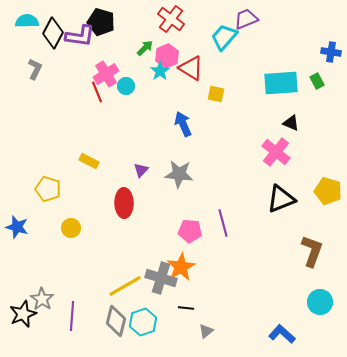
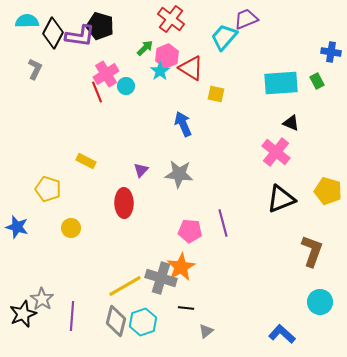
black pentagon at (101, 22): moved 1 px left, 4 px down
yellow rectangle at (89, 161): moved 3 px left
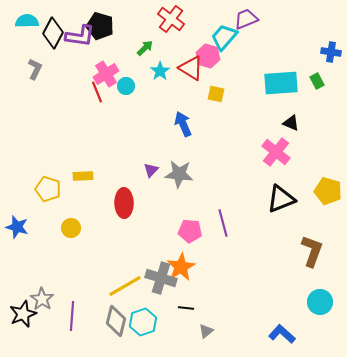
pink hexagon at (167, 56): moved 41 px right; rotated 20 degrees counterclockwise
yellow rectangle at (86, 161): moved 3 px left, 15 px down; rotated 30 degrees counterclockwise
purple triangle at (141, 170): moved 10 px right
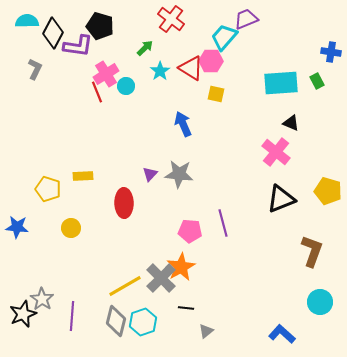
purple L-shape at (80, 36): moved 2 px left, 10 px down
pink hexagon at (208, 56): moved 3 px right, 5 px down; rotated 15 degrees counterclockwise
purple triangle at (151, 170): moved 1 px left, 4 px down
blue star at (17, 227): rotated 10 degrees counterclockwise
gray cross at (161, 278): rotated 28 degrees clockwise
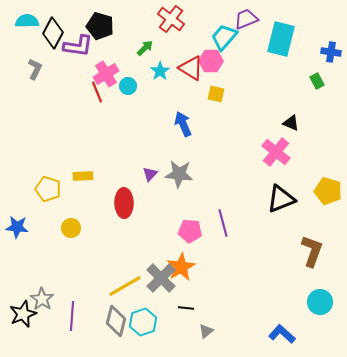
cyan rectangle at (281, 83): moved 44 px up; rotated 72 degrees counterclockwise
cyan circle at (126, 86): moved 2 px right
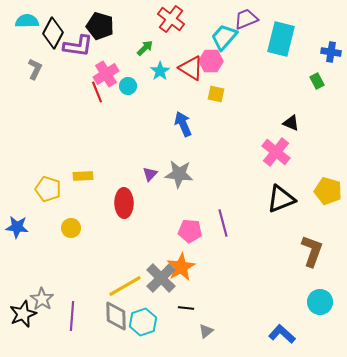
gray diamond at (116, 321): moved 5 px up; rotated 16 degrees counterclockwise
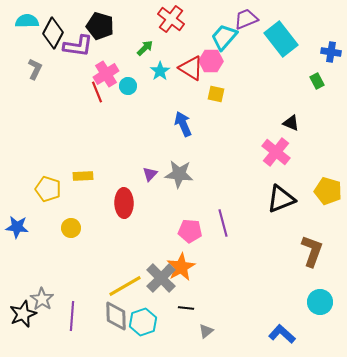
cyan rectangle at (281, 39): rotated 52 degrees counterclockwise
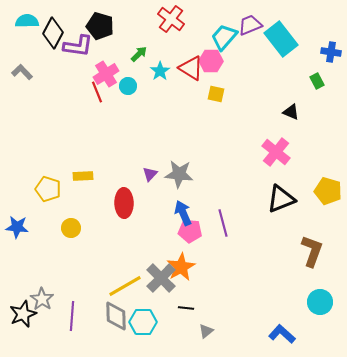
purple trapezoid at (246, 19): moved 4 px right, 6 px down
green arrow at (145, 48): moved 6 px left, 6 px down
gray L-shape at (35, 69): moved 13 px left, 3 px down; rotated 70 degrees counterclockwise
black triangle at (291, 123): moved 11 px up
blue arrow at (183, 124): moved 89 px down
cyan hexagon at (143, 322): rotated 20 degrees clockwise
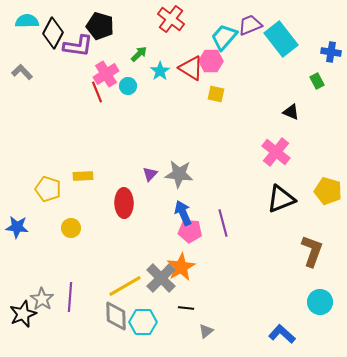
purple line at (72, 316): moved 2 px left, 19 px up
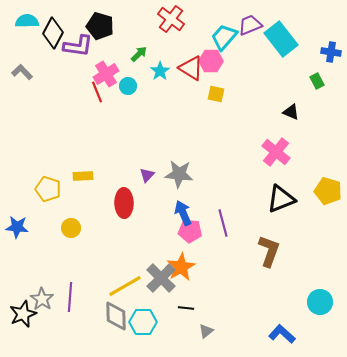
purple triangle at (150, 174): moved 3 px left, 1 px down
brown L-shape at (312, 251): moved 43 px left
